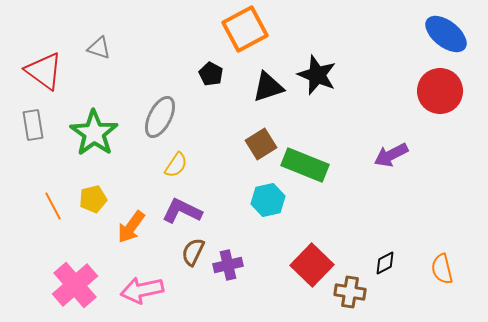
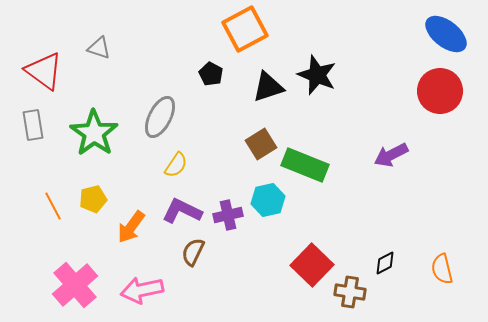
purple cross: moved 50 px up
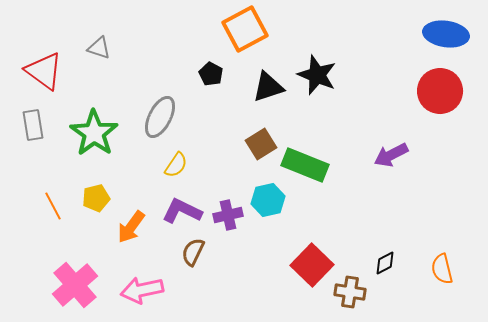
blue ellipse: rotated 30 degrees counterclockwise
yellow pentagon: moved 3 px right, 1 px up
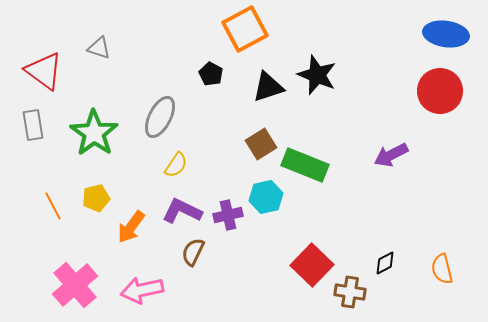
cyan hexagon: moved 2 px left, 3 px up
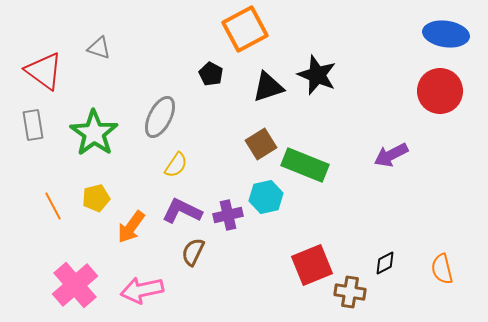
red square: rotated 24 degrees clockwise
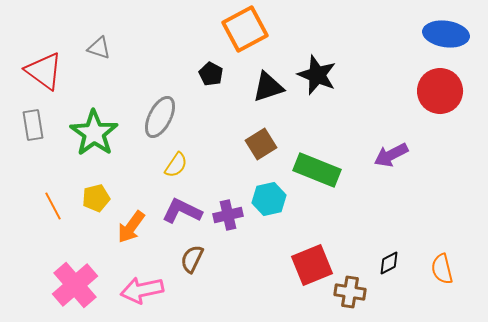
green rectangle: moved 12 px right, 5 px down
cyan hexagon: moved 3 px right, 2 px down
brown semicircle: moved 1 px left, 7 px down
black diamond: moved 4 px right
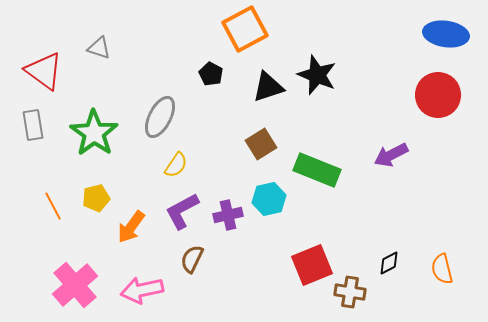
red circle: moved 2 px left, 4 px down
purple L-shape: rotated 54 degrees counterclockwise
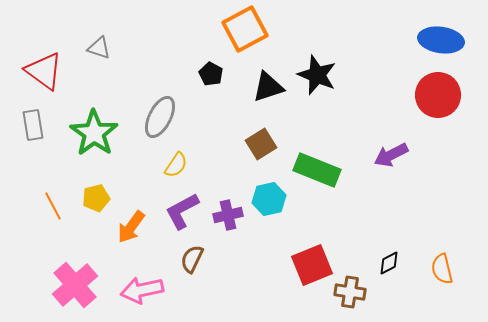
blue ellipse: moved 5 px left, 6 px down
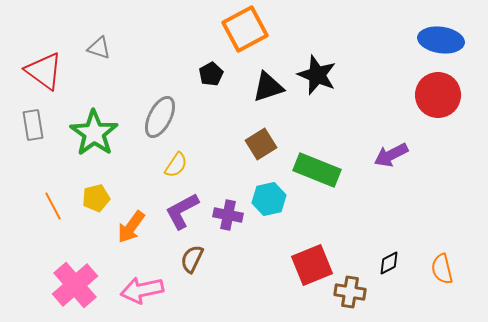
black pentagon: rotated 15 degrees clockwise
purple cross: rotated 24 degrees clockwise
